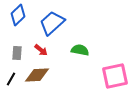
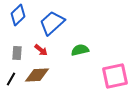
green semicircle: rotated 24 degrees counterclockwise
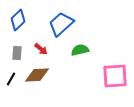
blue diamond: moved 5 px down
blue trapezoid: moved 9 px right, 1 px down
red arrow: moved 1 px up
pink square: rotated 8 degrees clockwise
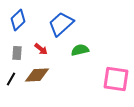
pink square: moved 1 px right, 3 px down; rotated 12 degrees clockwise
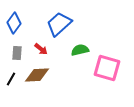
blue diamond: moved 4 px left, 3 px down; rotated 10 degrees counterclockwise
blue trapezoid: moved 2 px left
pink square: moved 9 px left, 11 px up; rotated 8 degrees clockwise
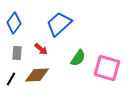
green semicircle: moved 2 px left, 8 px down; rotated 138 degrees clockwise
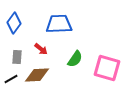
blue trapezoid: rotated 40 degrees clockwise
gray rectangle: moved 4 px down
green semicircle: moved 3 px left, 1 px down
black line: rotated 32 degrees clockwise
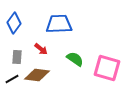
green semicircle: rotated 90 degrees counterclockwise
brown diamond: rotated 10 degrees clockwise
black line: moved 1 px right
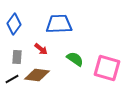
blue diamond: moved 1 px down
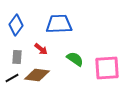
blue diamond: moved 2 px right, 1 px down
pink square: rotated 20 degrees counterclockwise
black line: moved 1 px up
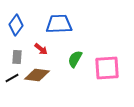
green semicircle: rotated 96 degrees counterclockwise
